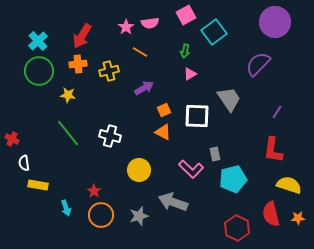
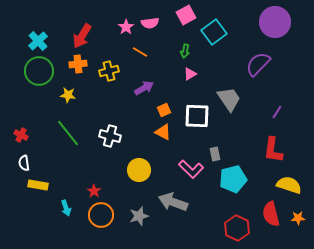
red cross: moved 9 px right, 4 px up
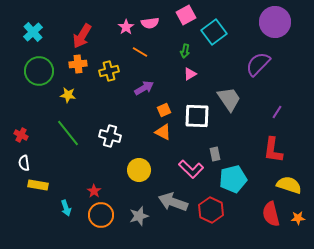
cyan cross: moved 5 px left, 9 px up
red hexagon: moved 26 px left, 18 px up
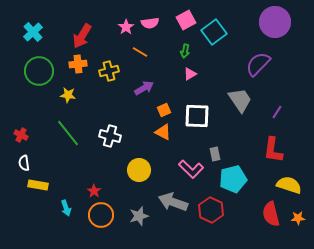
pink square: moved 5 px down
gray trapezoid: moved 11 px right, 1 px down
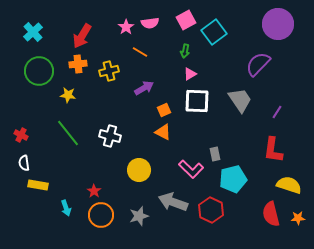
purple circle: moved 3 px right, 2 px down
white square: moved 15 px up
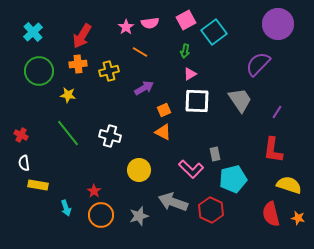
orange star: rotated 16 degrees clockwise
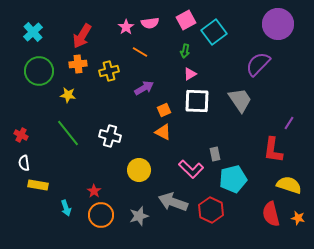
purple line: moved 12 px right, 11 px down
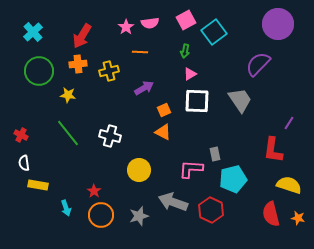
orange line: rotated 28 degrees counterclockwise
pink L-shape: rotated 140 degrees clockwise
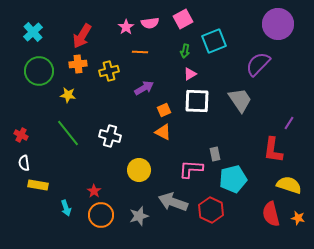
pink square: moved 3 px left, 1 px up
cyan square: moved 9 px down; rotated 15 degrees clockwise
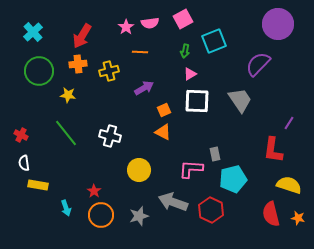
green line: moved 2 px left
